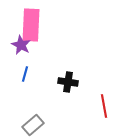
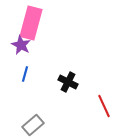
pink rectangle: moved 2 px up; rotated 12 degrees clockwise
black cross: rotated 18 degrees clockwise
red line: rotated 15 degrees counterclockwise
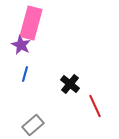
black cross: moved 2 px right, 2 px down; rotated 12 degrees clockwise
red line: moved 9 px left
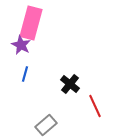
gray rectangle: moved 13 px right
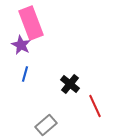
pink rectangle: rotated 36 degrees counterclockwise
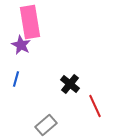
pink rectangle: moved 1 px left, 1 px up; rotated 12 degrees clockwise
blue line: moved 9 px left, 5 px down
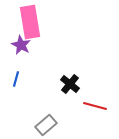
red line: rotated 50 degrees counterclockwise
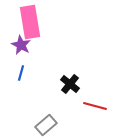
blue line: moved 5 px right, 6 px up
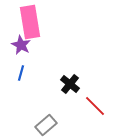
red line: rotated 30 degrees clockwise
